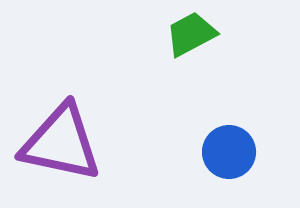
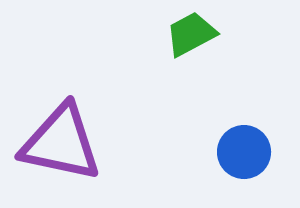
blue circle: moved 15 px right
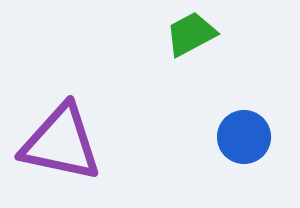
blue circle: moved 15 px up
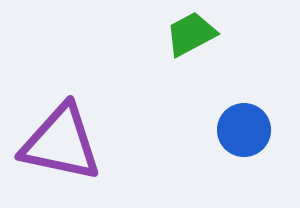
blue circle: moved 7 px up
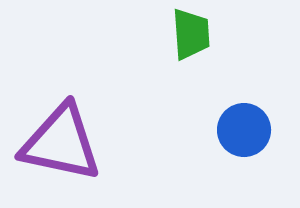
green trapezoid: rotated 114 degrees clockwise
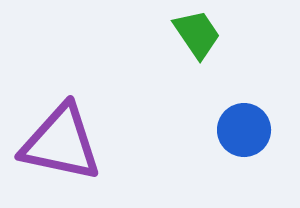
green trapezoid: moved 6 px right; rotated 30 degrees counterclockwise
